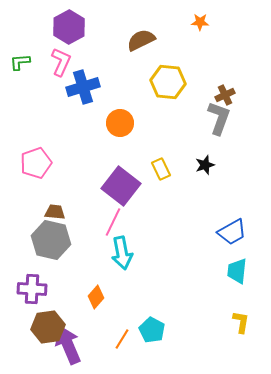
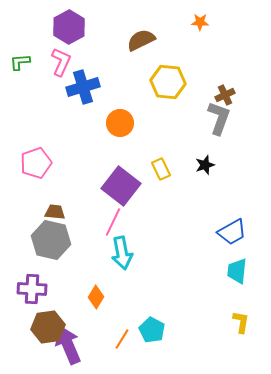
orange diamond: rotated 10 degrees counterclockwise
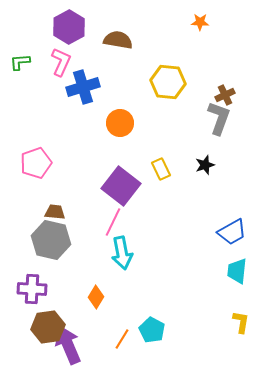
brown semicircle: moved 23 px left; rotated 36 degrees clockwise
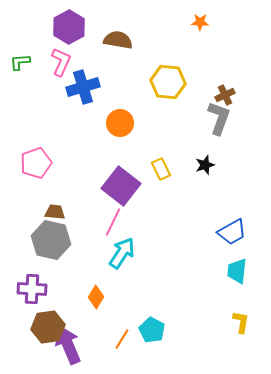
cyan arrow: rotated 136 degrees counterclockwise
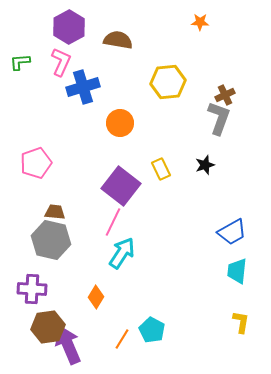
yellow hexagon: rotated 12 degrees counterclockwise
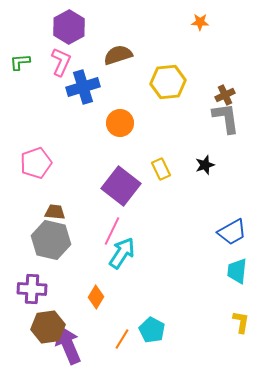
brown semicircle: moved 15 px down; rotated 28 degrees counterclockwise
gray L-shape: moved 7 px right; rotated 28 degrees counterclockwise
pink line: moved 1 px left, 9 px down
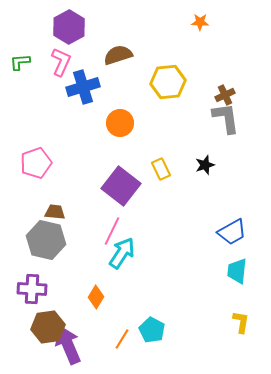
gray hexagon: moved 5 px left
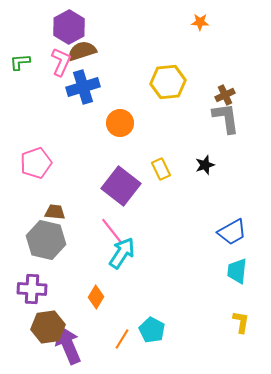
brown semicircle: moved 36 px left, 4 px up
pink line: rotated 64 degrees counterclockwise
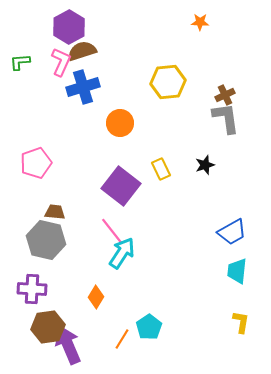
cyan pentagon: moved 3 px left, 3 px up; rotated 10 degrees clockwise
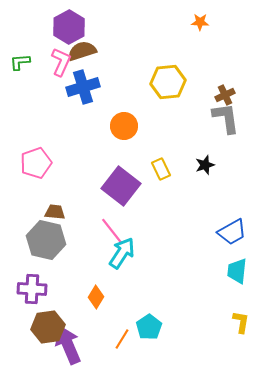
orange circle: moved 4 px right, 3 px down
